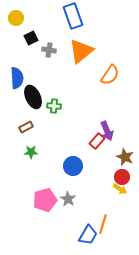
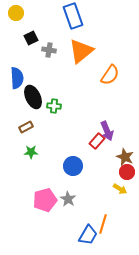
yellow circle: moved 5 px up
red circle: moved 5 px right, 5 px up
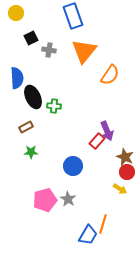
orange triangle: moved 3 px right; rotated 12 degrees counterclockwise
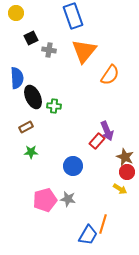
gray star: rotated 21 degrees counterclockwise
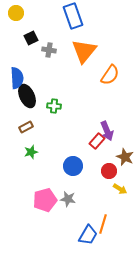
black ellipse: moved 6 px left, 1 px up
green star: rotated 16 degrees counterclockwise
red circle: moved 18 px left, 1 px up
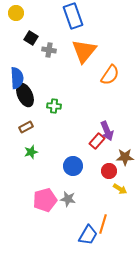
black square: rotated 32 degrees counterclockwise
black ellipse: moved 2 px left, 1 px up
brown star: rotated 24 degrees counterclockwise
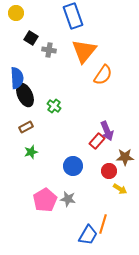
orange semicircle: moved 7 px left
green cross: rotated 32 degrees clockwise
pink pentagon: rotated 15 degrees counterclockwise
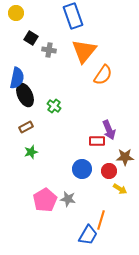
blue semicircle: rotated 15 degrees clockwise
purple arrow: moved 2 px right, 1 px up
red rectangle: rotated 49 degrees clockwise
blue circle: moved 9 px right, 3 px down
orange line: moved 2 px left, 4 px up
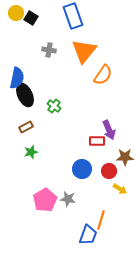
black square: moved 20 px up
blue trapezoid: rotated 10 degrees counterclockwise
